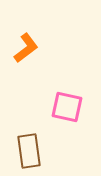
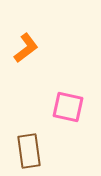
pink square: moved 1 px right
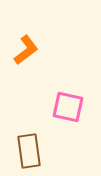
orange L-shape: moved 2 px down
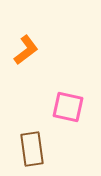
brown rectangle: moved 3 px right, 2 px up
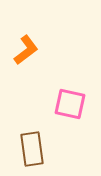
pink square: moved 2 px right, 3 px up
